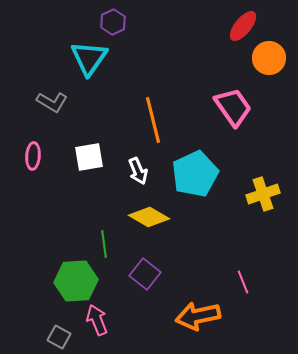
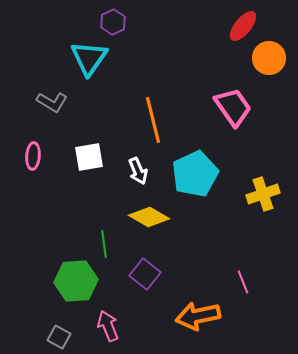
pink arrow: moved 11 px right, 6 px down
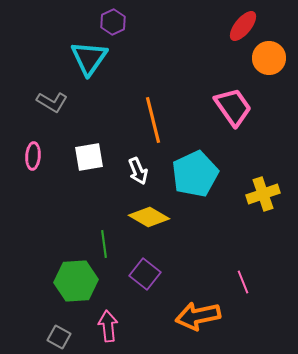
pink arrow: rotated 16 degrees clockwise
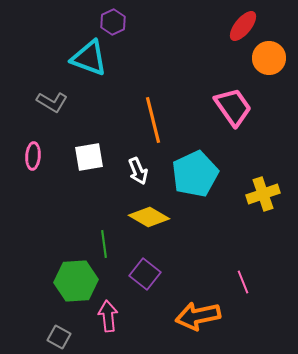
cyan triangle: rotated 45 degrees counterclockwise
pink arrow: moved 10 px up
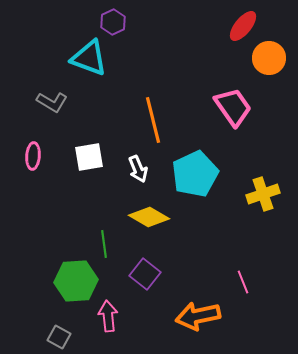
white arrow: moved 2 px up
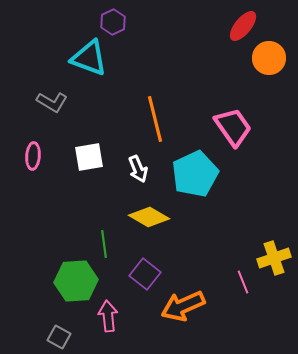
pink trapezoid: moved 20 px down
orange line: moved 2 px right, 1 px up
yellow cross: moved 11 px right, 64 px down
orange arrow: moved 15 px left, 10 px up; rotated 12 degrees counterclockwise
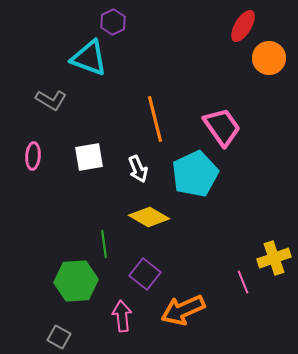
red ellipse: rotated 8 degrees counterclockwise
gray L-shape: moved 1 px left, 2 px up
pink trapezoid: moved 11 px left
orange arrow: moved 4 px down
pink arrow: moved 14 px right
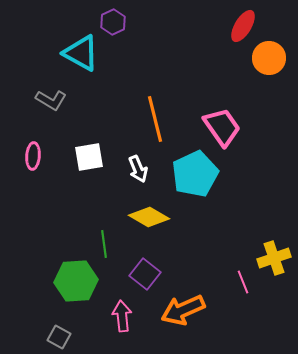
cyan triangle: moved 8 px left, 5 px up; rotated 9 degrees clockwise
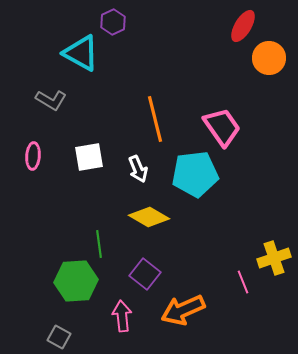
cyan pentagon: rotated 18 degrees clockwise
green line: moved 5 px left
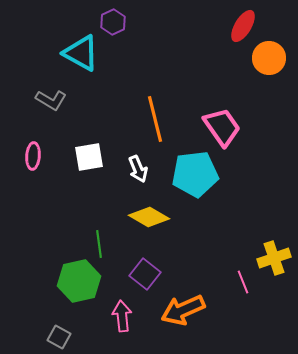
green hexagon: moved 3 px right; rotated 9 degrees counterclockwise
